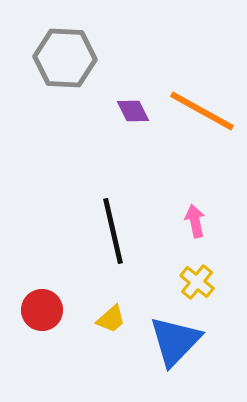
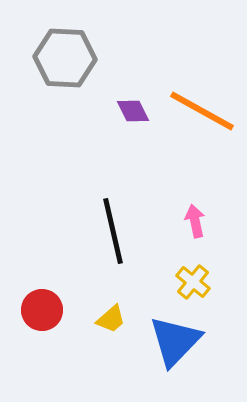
yellow cross: moved 4 px left
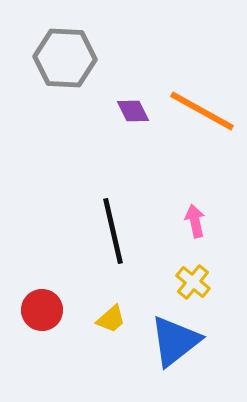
blue triangle: rotated 8 degrees clockwise
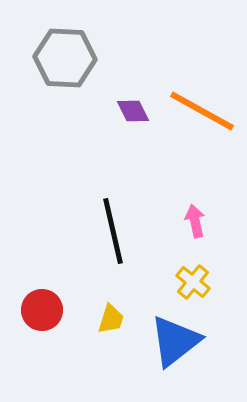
yellow trapezoid: rotated 32 degrees counterclockwise
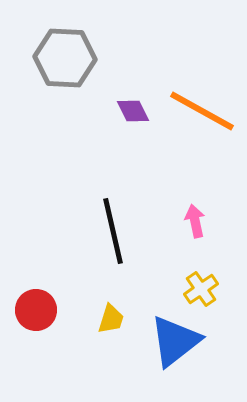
yellow cross: moved 8 px right, 7 px down; rotated 16 degrees clockwise
red circle: moved 6 px left
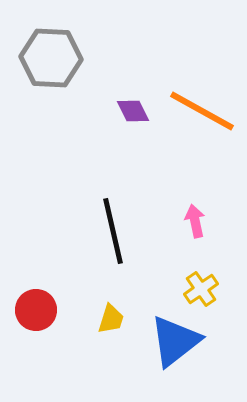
gray hexagon: moved 14 px left
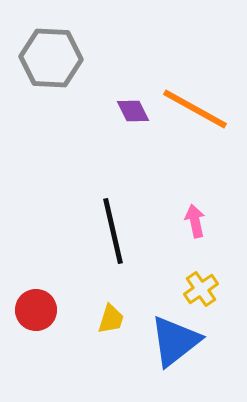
orange line: moved 7 px left, 2 px up
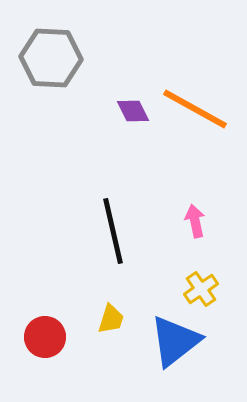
red circle: moved 9 px right, 27 px down
